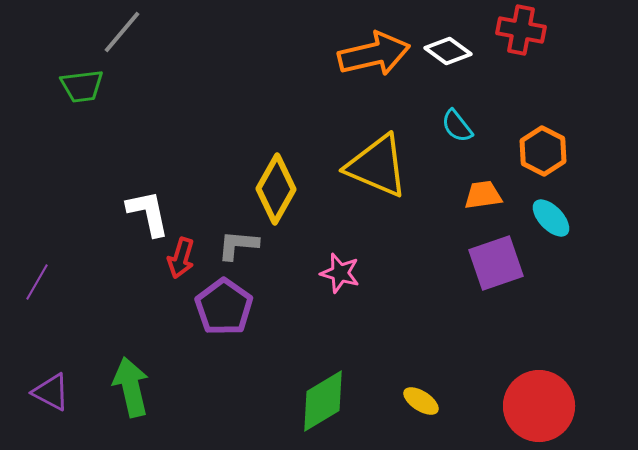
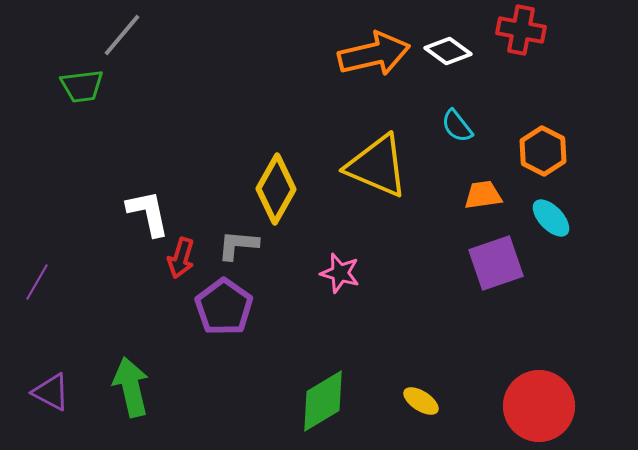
gray line: moved 3 px down
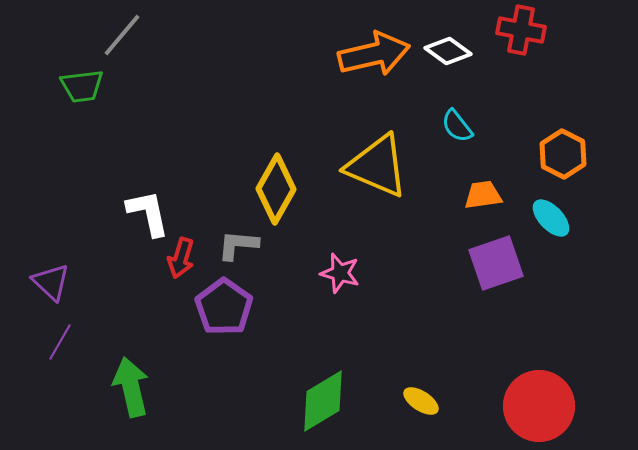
orange hexagon: moved 20 px right, 3 px down
purple line: moved 23 px right, 60 px down
purple triangle: moved 110 px up; rotated 15 degrees clockwise
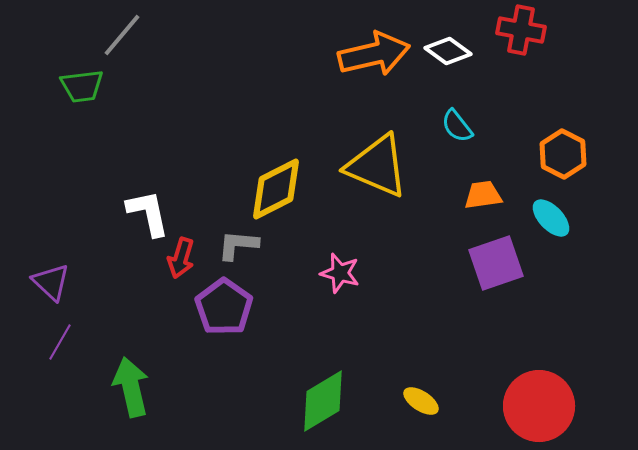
yellow diamond: rotated 34 degrees clockwise
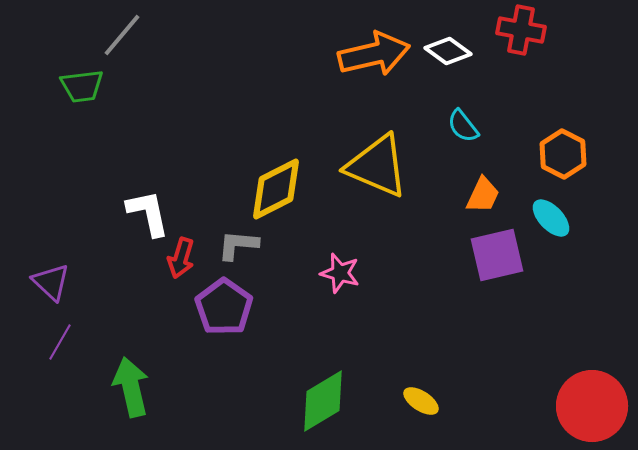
cyan semicircle: moved 6 px right
orange trapezoid: rotated 123 degrees clockwise
purple square: moved 1 px right, 8 px up; rotated 6 degrees clockwise
red circle: moved 53 px right
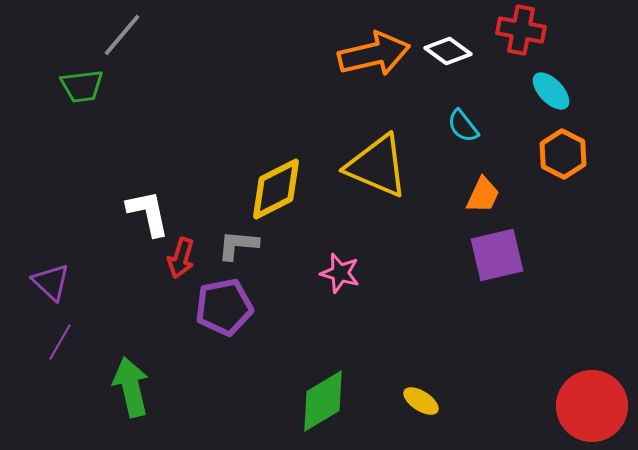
cyan ellipse: moved 127 px up
purple pentagon: rotated 26 degrees clockwise
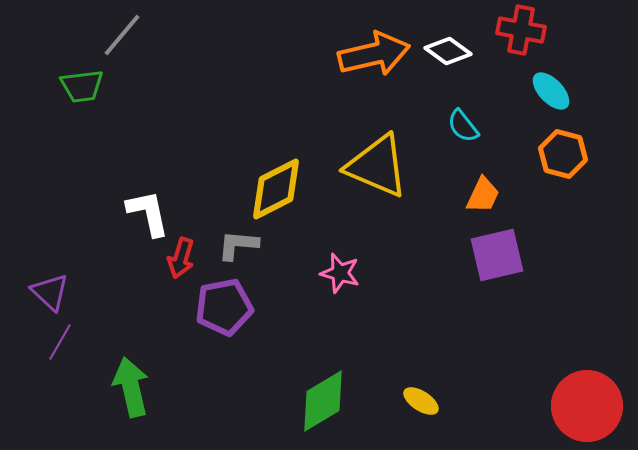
orange hexagon: rotated 12 degrees counterclockwise
purple triangle: moved 1 px left, 10 px down
red circle: moved 5 px left
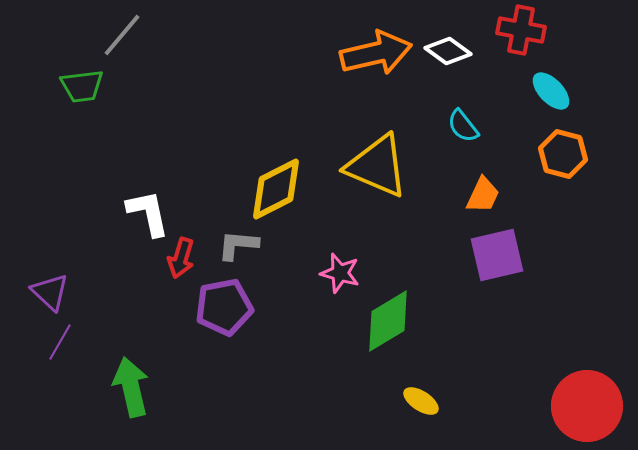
orange arrow: moved 2 px right, 1 px up
green diamond: moved 65 px right, 80 px up
